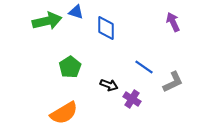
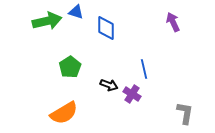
blue line: moved 2 px down; rotated 42 degrees clockwise
gray L-shape: moved 12 px right, 31 px down; rotated 55 degrees counterclockwise
purple cross: moved 5 px up
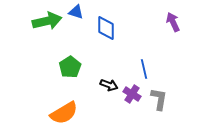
gray L-shape: moved 26 px left, 14 px up
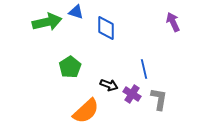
green arrow: moved 1 px down
orange semicircle: moved 22 px right, 2 px up; rotated 12 degrees counterclockwise
